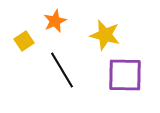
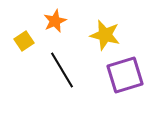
purple square: rotated 18 degrees counterclockwise
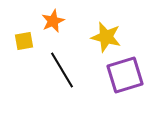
orange star: moved 2 px left
yellow star: moved 1 px right, 2 px down
yellow square: rotated 24 degrees clockwise
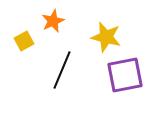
yellow square: rotated 18 degrees counterclockwise
black line: rotated 54 degrees clockwise
purple square: rotated 6 degrees clockwise
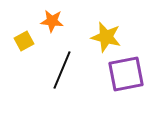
orange star: moved 1 px left; rotated 30 degrees clockwise
purple square: moved 1 px right, 1 px up
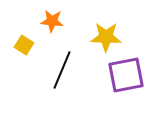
yellow star: rotated 12 degrees counterclockwise
yellow square: moved 4 px down; rotated 30 degrees counterclockwise
purple square: moved 1 px down
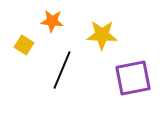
yellow star: moved 4 px left, 2 px up
purple square: moved 7 px right, 3 px down
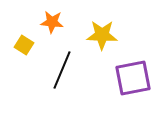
orange star: moved 1 px down
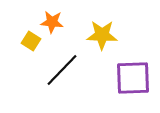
yellow square: moved 7 px right, 4 px up
black line: rotated 21 degrees clockwise
purple square: rotated 9 degrees clockwise
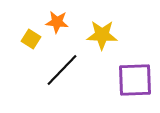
orange star: moved 5 px right
yellow square: moved 2 px up
purple square: moved 2 px right, 2 px down
